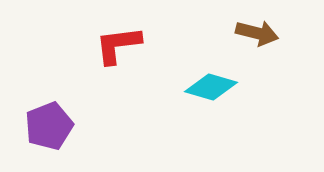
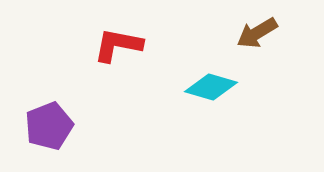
brown arrow: rotated 135 degrees clockwise
red L-shape: rotated 18 degrees clockwise
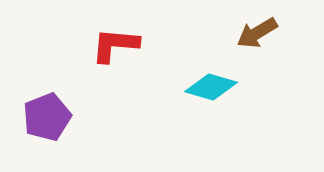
red L-shape: moved 3 px left; rotated 6 degrees counterclockwise
purple pentagon: moved 2 px left, 9 px up
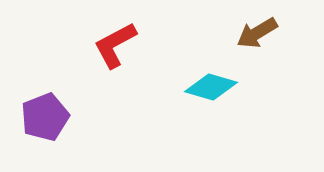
red L-shape: rotated 33 degrees counterclockwise
purple pentagon: moved 2 px left
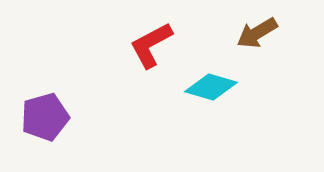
red L-shape: moved 36 px right
purple pentagon: rotated 6 degrees clockwise
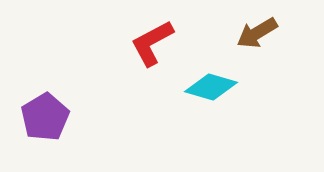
red L-shape: moved 1 px right, 2 px up
purple pentagon: rotated 15 degrees counterclockwise
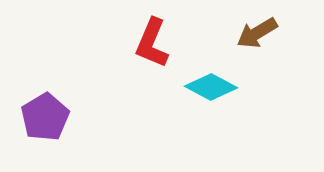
red L-shape: rotated 39 degrees counterclockwise
cyan diamond: rotated 12 degrees clockwise
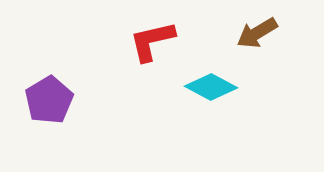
red L-shape: moved 2 px up; rotated 54 degrees clockwise
purple pentagon: moved 4 px right, 17 px up
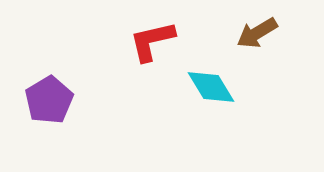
cyan diamond: rotated 30 degrees clockwise
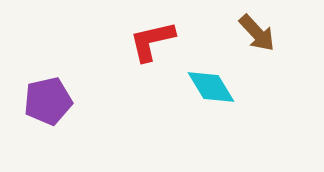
brown arrow: rotated 102 degrees counterclockwise
purple pentagon: moved 1 px left, 1 px down; rotated 18 degrees clockwise
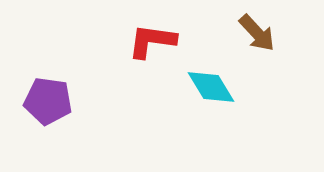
red L-shape: rotated 21 degrees clockwise
purple pentagon: rotated 21 degrees clockwise
